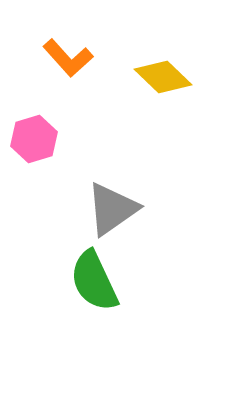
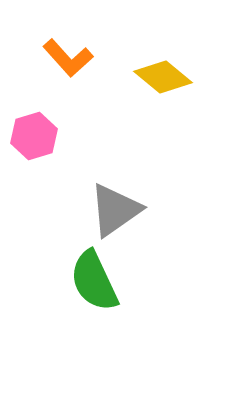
yellow diamond: rotated 4 degrees counterclockwise
pink hexagon: moved 3 px up
gray triangle: moved 3 px right, 1 px down
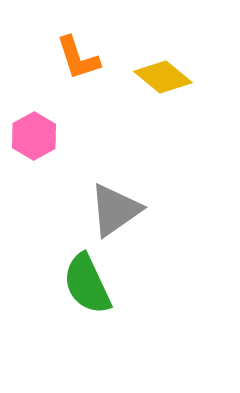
orange L-shape: moved 10 px right; rotated 24 degrees clockwise
pink hexagon: rotated 12 degrees counterclockwise
green semicircle: moved 7 px left, 3 px down
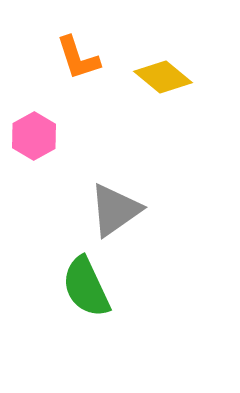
green semicircle: moved 1 px left, 3 px down
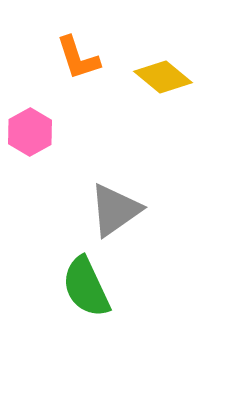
pink hexagon: moved 4 px left, 4 px up
